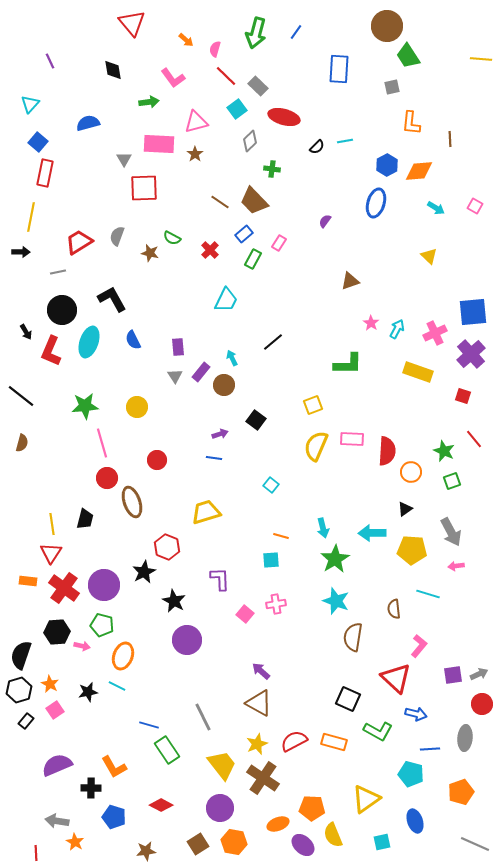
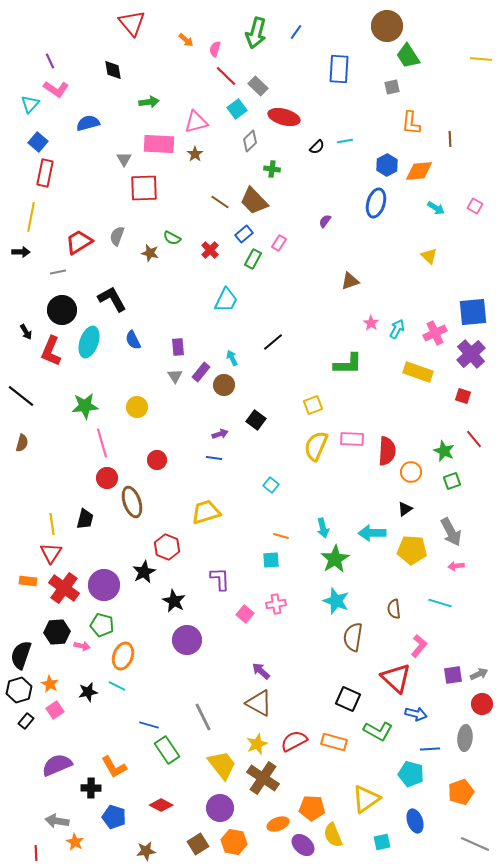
pink L-shape at (173, 78): moved 117 px left, 11 px down; rotated 20 degrees counterclockwise
cyan line at (428, 594): moved 12 px right, 9 px down
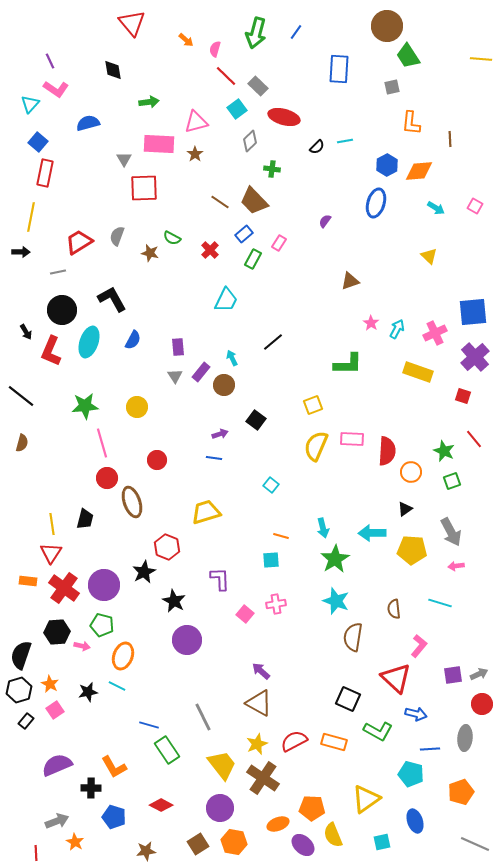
blue semicircle at (133, 340): rotated 126 degrees counterclockwise
purple cross at (471, 354): moved 4 px right, 3 px down
gray arrow at (57, 821): rotated 150 degrees clockwise
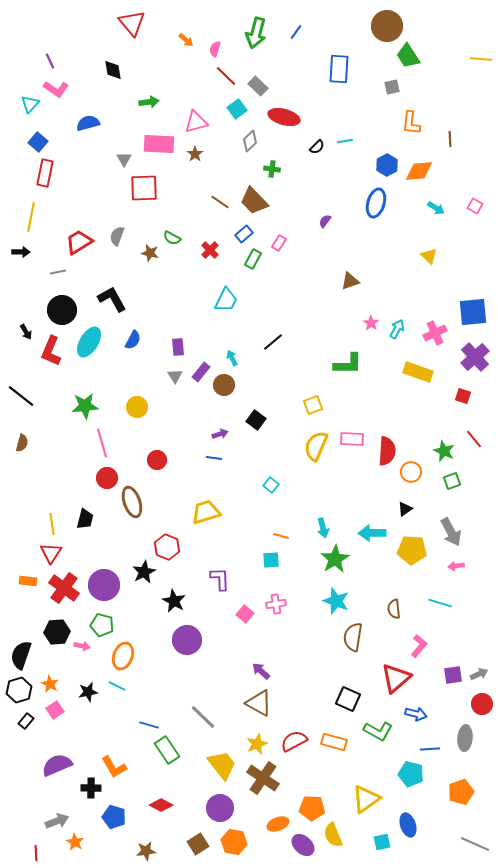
cyan ellipse at (89, 342): rotated 12 degrees clockwise
red triangle at (396, 678): rotated 36 degrees clockwise
gray line at (203, 717): rotated 20 degrees counterclockwise
blue ellipse at (415, 821): moved 7 px left, 4 px down
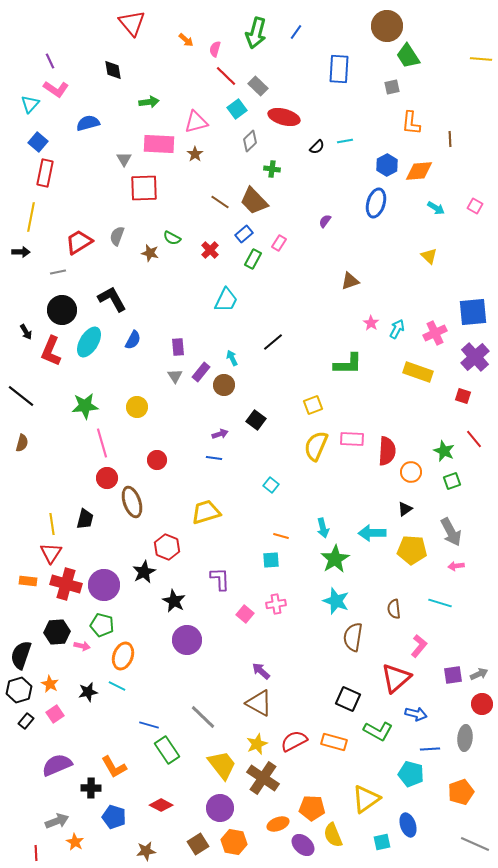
red cross at (64, 588): moved 2 px right, 4 px up; rotated 20 degrees counterclockwise
pink square at (55, 710): moved 4 px down
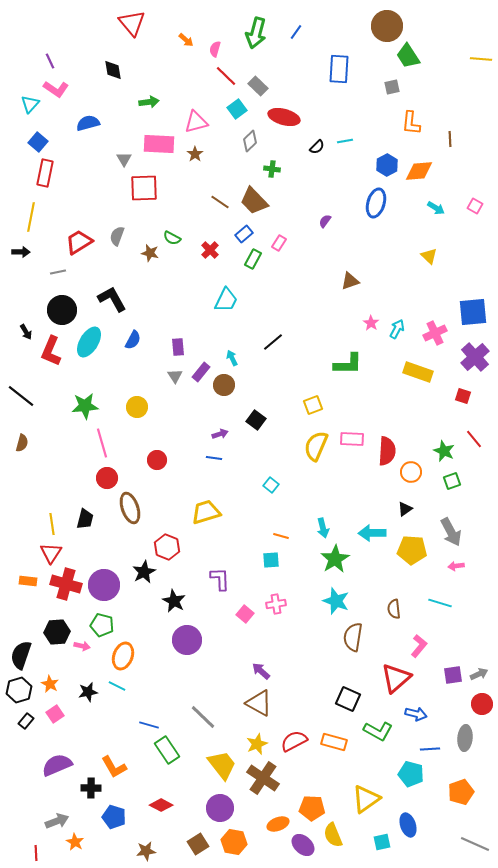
brown ellipse at (132, 502): moved 2 px left, 6 px down
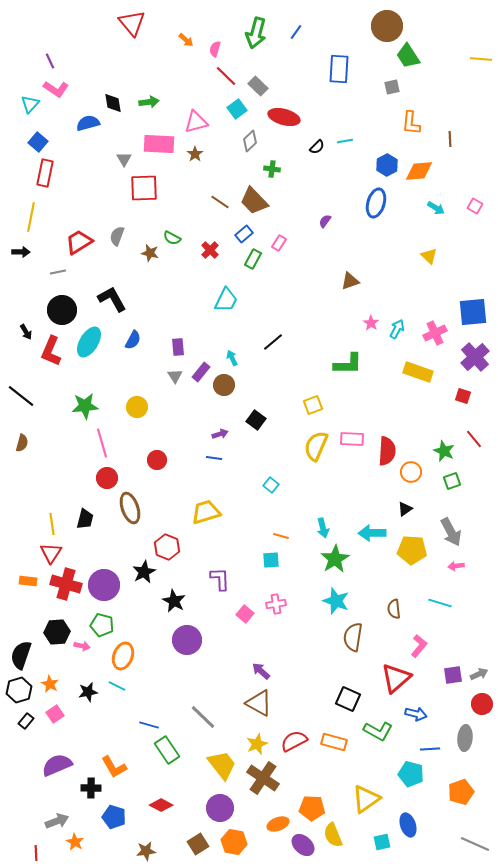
black diamond at (113, 70): moved 33 px down
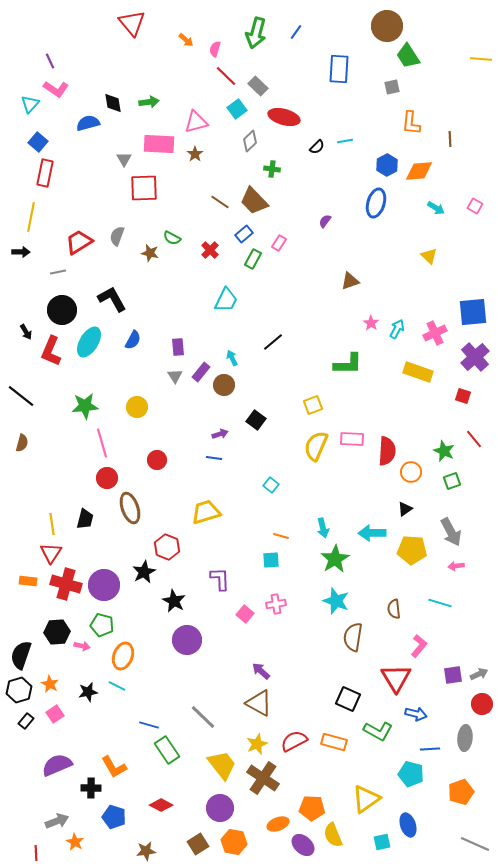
red triangle at (396, 678): rotated 20 degrees counterclockwise
